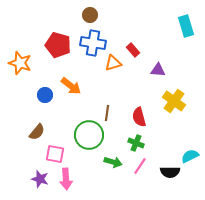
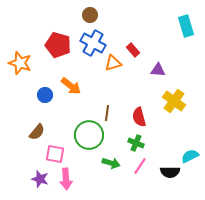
blue cross: rotated 20 degrees clockwise
green arrow: moved 2 px left, 1 px down
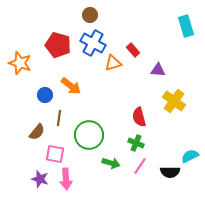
brown line: moved 48 px left, 5 px down
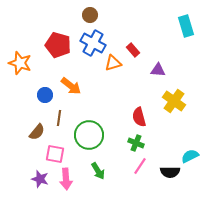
green arrow: moved 13 px left, 8 px down; rotated 42 degrees clockwise
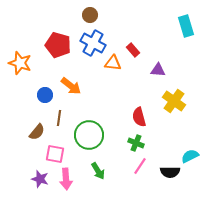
orange triangle: rotated 24 degrees clockwise
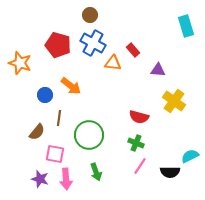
red semicircle: rotated 60 degrees counterclockwise
green arrow: moved 2 px left, 1 px down; rotated 12 degrees clockwise
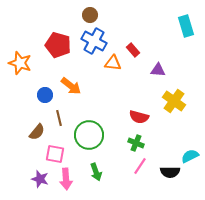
blue cross: moved 1 px right, 2 px up
brown line: rotated 21 degrees counterclockwise
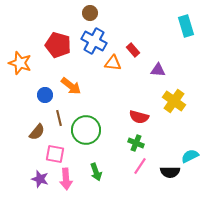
brown circle: moved 2 px up
green circle: moved 3 px left, 5 px up
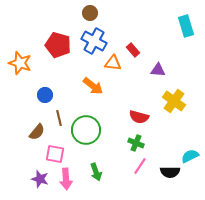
orange arrow: moved 22 px right
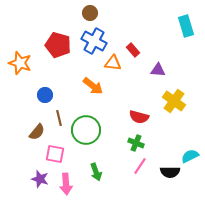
pink arrow: moved 5 px down
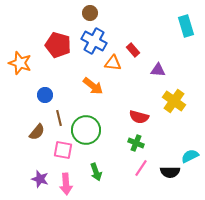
pink square: moved 8 px right, 4 px up
pink line: moved 1 px right, 2 px down
